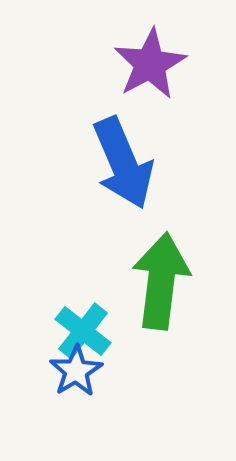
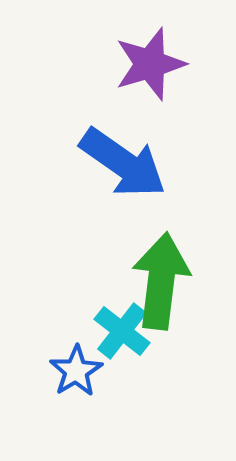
purple star: rotated 12 degrees clockwise
blue arrow: rotated 32 degrees counterclockwise
cyan cross: moved 39 px right
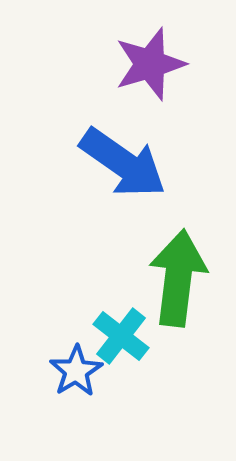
green arrow: moved 17 px right, 3 px up
cyan cross: moved 1 px left, 5 px down
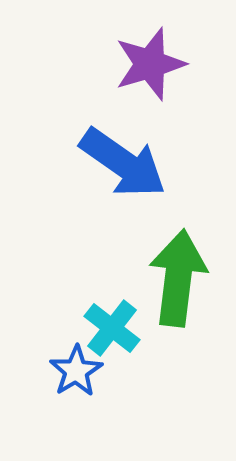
cyan cross: moved 9 px left, 8 px up
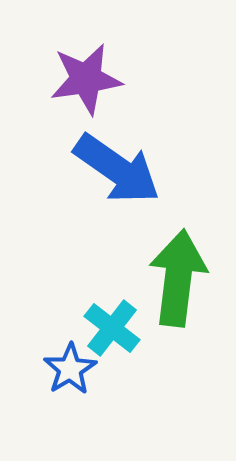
purple star: moved 64 px left, 15 px down; rotated 8 degrees clockwise
blue arrow: moved 6 px left, 6 px down
blue star: moved 6 px left, 2 px up
